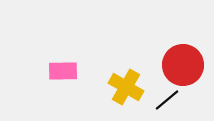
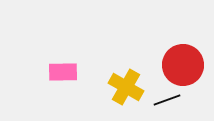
pink rectangle: moved 1 px down
black line: rotated 20 degrees clockwise
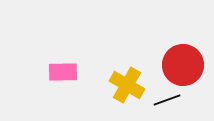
yellow cross: moved 1 px right, 2 px up
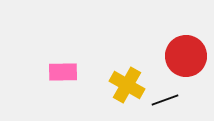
red circle: moved 3 px right, 9 px up
black line: moved 2 px left
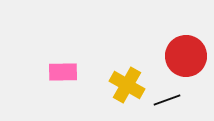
black line: moved 2 px right
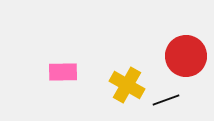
black line: moved 1 px left
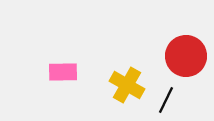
black line: rotated 44 degrees counterclockwise
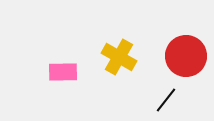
yellow cross: moved 8 px left, 28 px up
black line: rotated 12 degrees clockwise
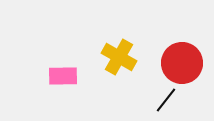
red circle: moved 4 px left, 7 px down
pink rectangle: moved 4 px down
